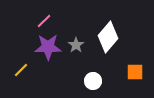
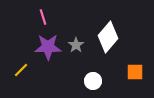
pink line: moved 1 px left, 4 px up; rotated 63 degrees counterclockwise
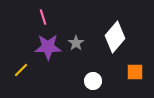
white diamond: moved 7 px right
gray star: moved 2 px up
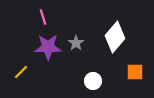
yellow line: moved 2 px down
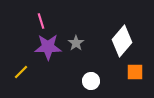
pink line: moved 2 px left, 4 px down
white diamond: moved 7 px right, 4 px down
white circle: moved 2 px left
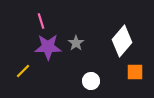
yellow line: moved 2 px right, 1 px up
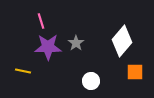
yellow line: rotated 56 degrees clockwise
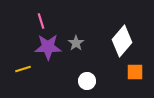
yellow line: moved 2 px up; rotated 28 degrees counterclockwise
white circle: moved 4 px left
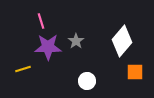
gray star: moved 2 px up
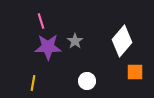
gray star: moved 1 px left
yellow line: moved 10 px right, 14 px down; rotated 63 degrees counterclockwise
